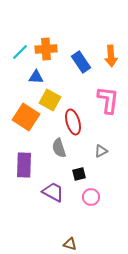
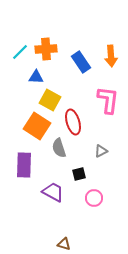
orange square: moved 11 px right, 9 px down
pink circle: moved 3 px right, 1 px down
brown triangle: moved 6 px left
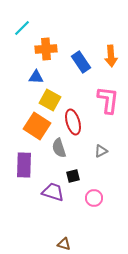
cyan line: moved 2 px right, 24 px up
black square: moved 6 px left, 2 px down
purple trapezoid: rotated 10 degrees counterclockwise
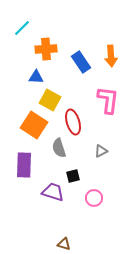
orange square: moved 3 px left, 1 px up
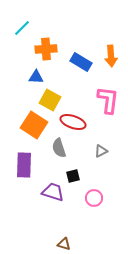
blue rectangle: rotated 25 degrees counterclockwise
red ellipse: rotated 55 degrees counterclockwise
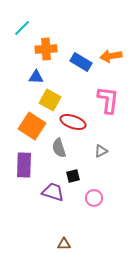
orange arrow: rotated 85 degrees clockwise
orange square: moved 2 px left, 1 px down
brown triangle: rotated 16 degrees counterclockwise
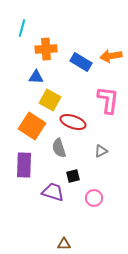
cyan line: rotated 30 degrees counterclockwise
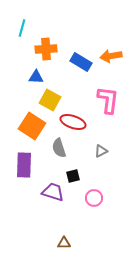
brown triangle: moved 1 px up
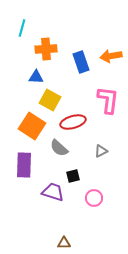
blue rectangle: rotated 40 degrees clockwise
red ellipse: rotated 35 degrees counterclockwise
gray semicircle: rotated 30 degrees counterclockwise
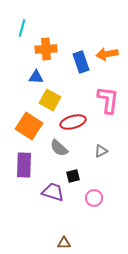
orange arrow: moved 4 px left, 2 px up
orange square: moved 3 px left
